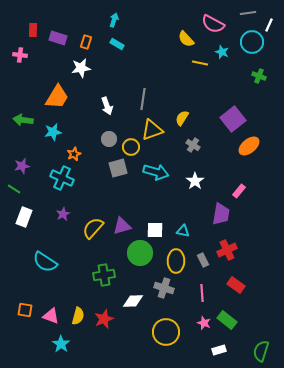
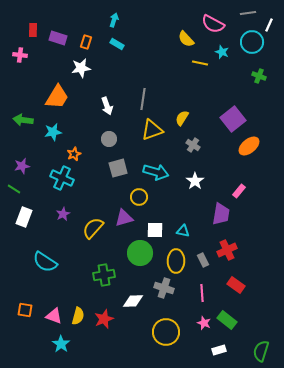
yellow circle at (131, 147): moved 8 px right, 50 px down
purple triangle at (122, 226): moved 2 px right, 8 px up
pink triangle at (51, 316): moved 3 px right
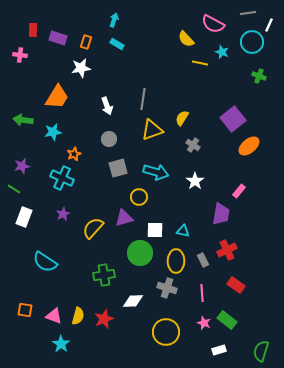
gray cross at (164, 288): moved 3 px right
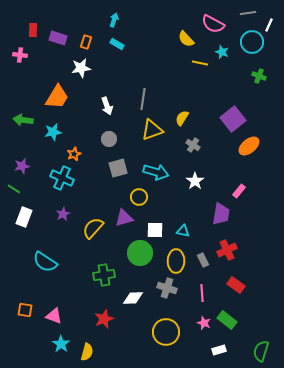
white diamond at (133, 301): moved 3 px up
yellow semicircle at (78, 316): moved 9 px right, 36 px down
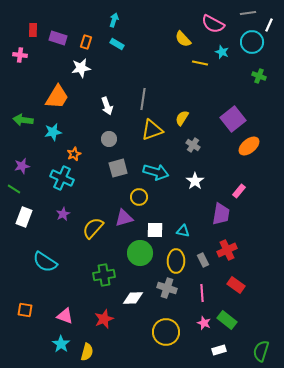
yellow semicircle at (186, 39): moved 3 px left
pink triangle at (54, 316): moved 11 px right
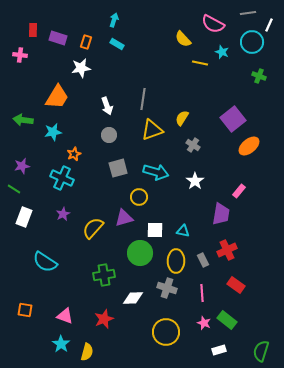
gray circle at (109, 139): moved 4 px up
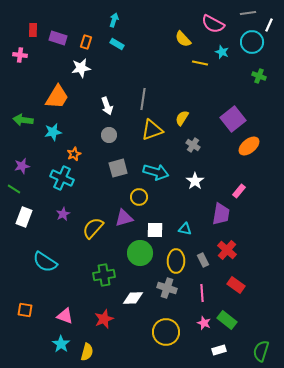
cyan triangle at (183, 231): moved 2 px right, 2 px up
red cross at (227, 250): rotated 24 degrees counterclockwise
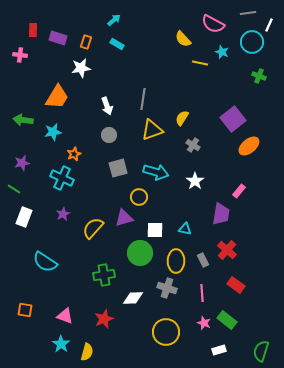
cyan arrow at (114, 20): rotated 32 degrees clockwise
purple star at (22, 166): moved 3 px up
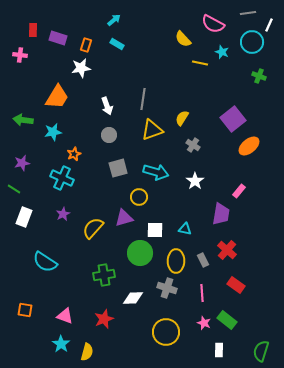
orange rectangle at (86, 42): moved 3 px down
white rectangle at (219, 350): rotated 72 degrees counterclockwise
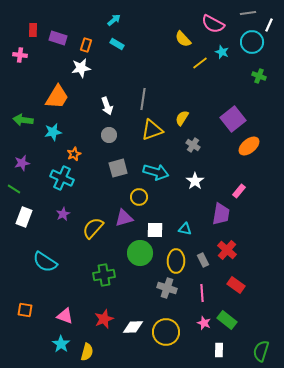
yellow line at (200, 63): rotated 49 degrees counterclockwise
white diamond at (133, 298): moved 29 px down
